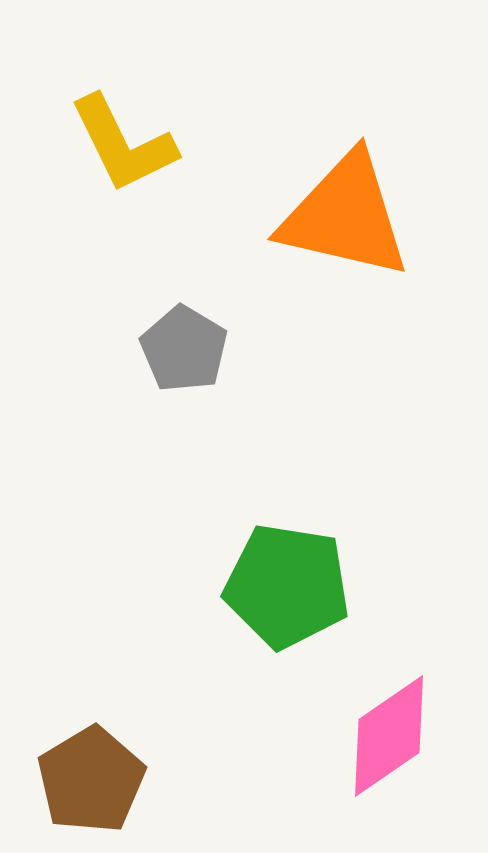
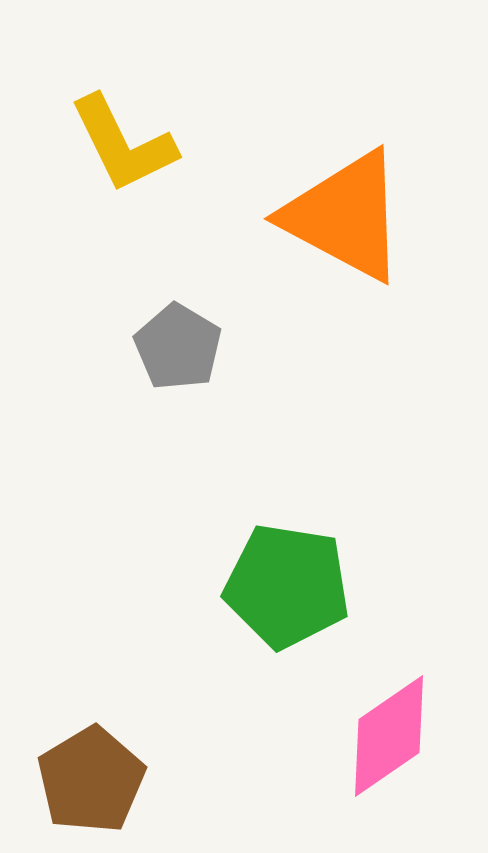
orange triangle: rotated 15 degrees clockwise
gray pentagon: moved 6 px left, 2 px up
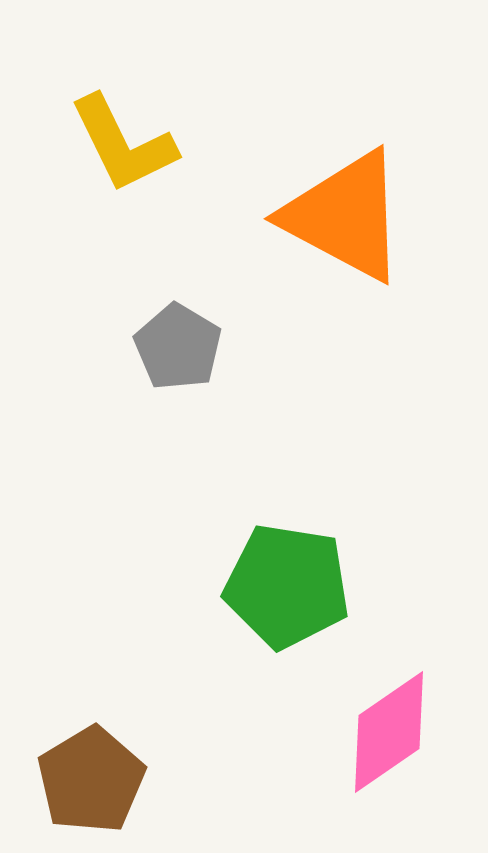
pink diamond: moved 4 px up
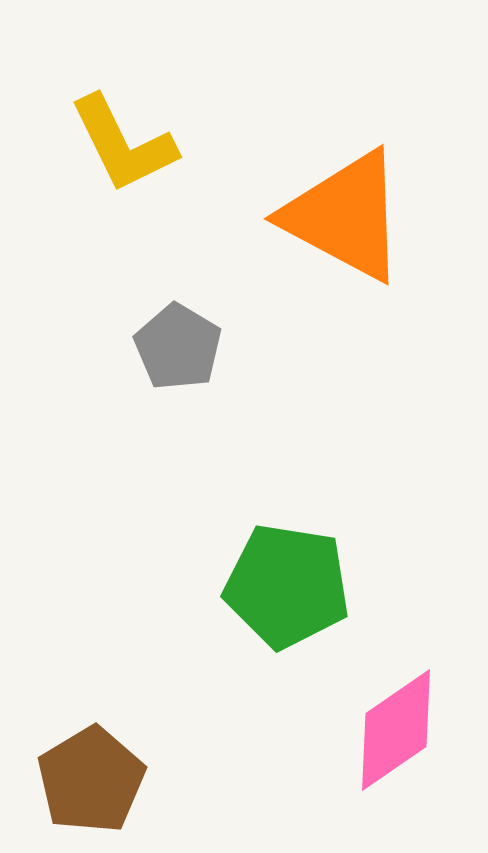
pink diamond: moved 7 px right, 2 px up
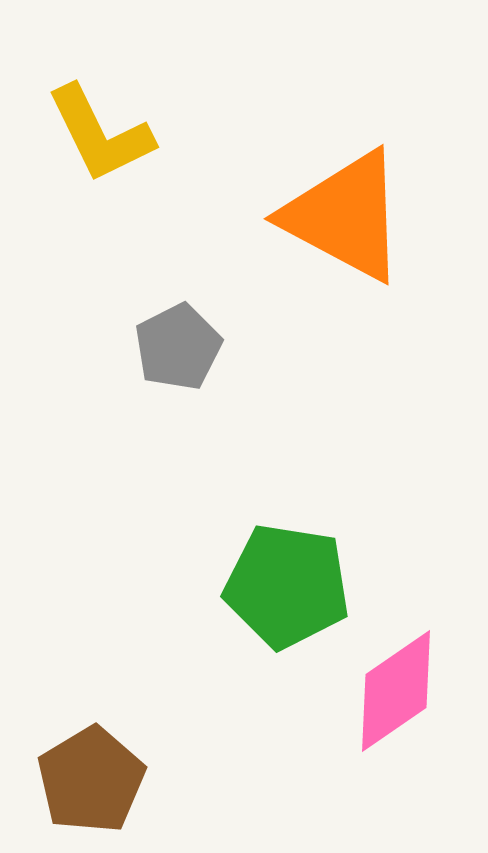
yellow L-shape: moved 23 px left, 10 px up
gray pentagon: rotated 14 degrees clockwise
pink diamond: moved 39 px up
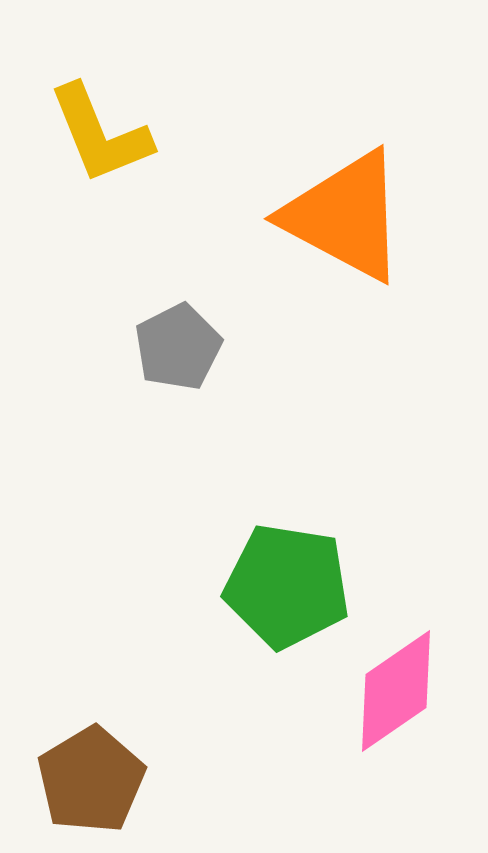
yellow L-shape: rotated 4 degrees clockwise
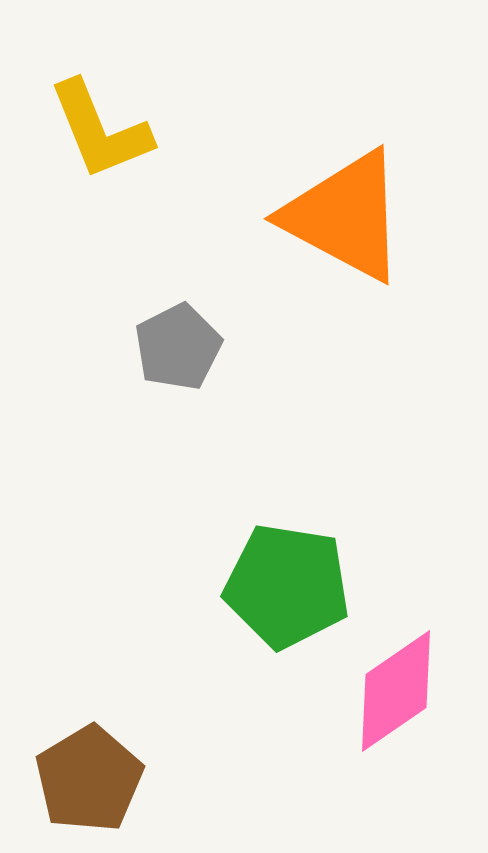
yellow L-shape: moved 4 px up
brown pentagon: moved 2 px left, 1 px up
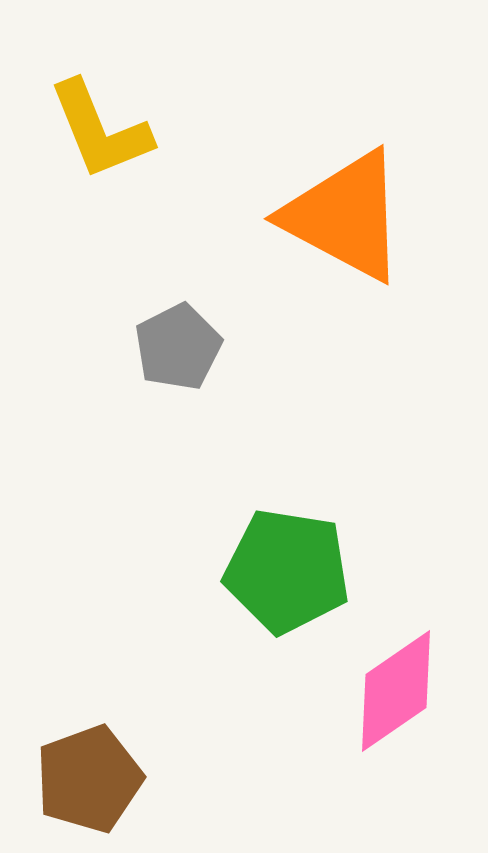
green pentagon: moved 15 px up
brown pentagon: rotated 11 degrees clockwise
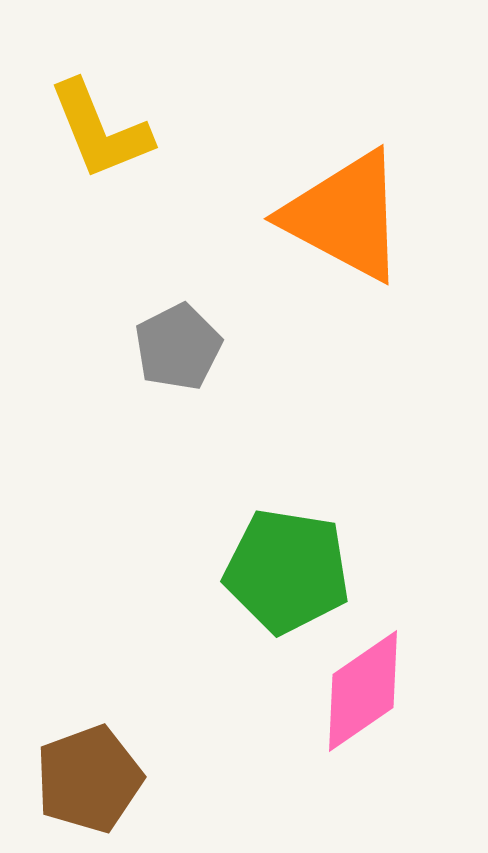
pink diamond: moved 33 px left
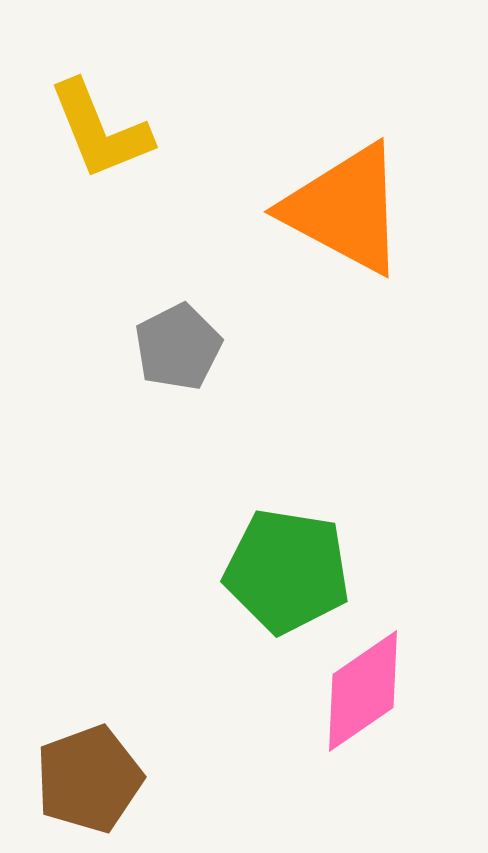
orange triangle: moved 7 px up
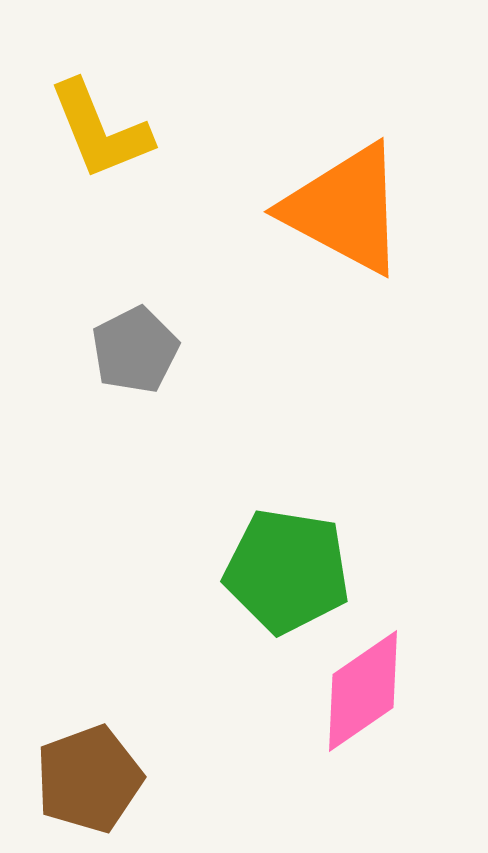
gray pentagon: moved 43 px left, 3 px down
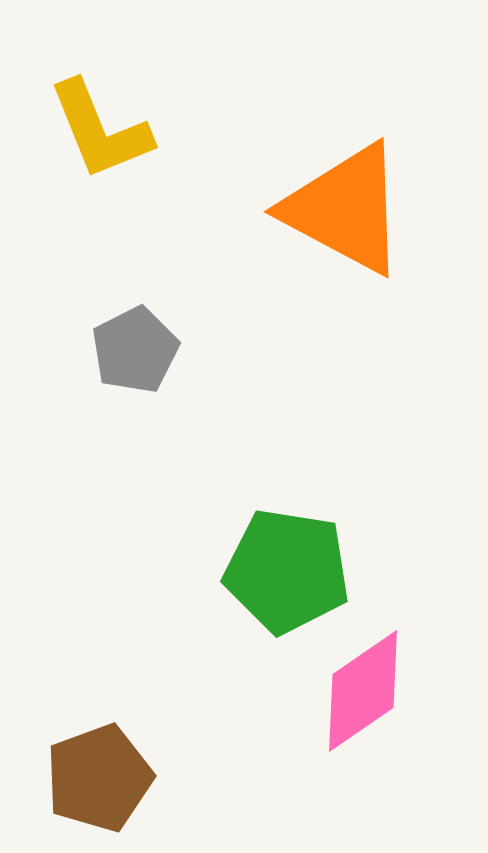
brown pentagon: moved 10 px right, 1 px up
